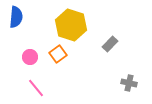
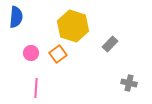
yellow hexagon: moved 2 px right, 1 px down
pink circle: moved 1 px right, 4 px up
pink line: rotated 42 degrees clockwise
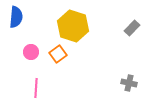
gray rectangle: moved 22 px right, 16 px up
pink circle: moved 1 px up
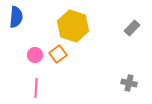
pink circle: moved 4 px right, 3 px down
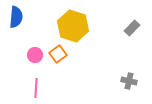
gray cross: moved 2 px up
